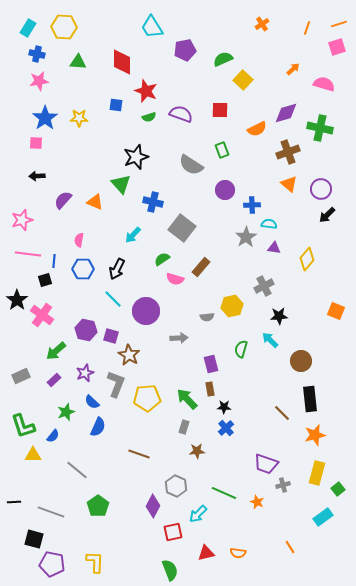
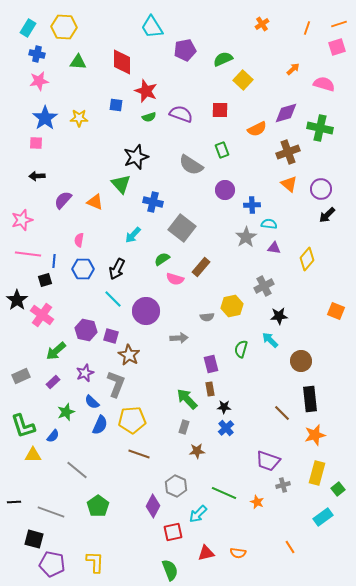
purple rectangle at (54, 380): moved 1 px left, 2 px down
yellow pentagon at (147, 398): moved 15 px left, 22 px down
blue semicircle at (98, 427): moved 2 px right, 2 px up
purple trapezoid at (266, 464): moved 2 px right, 3 px up
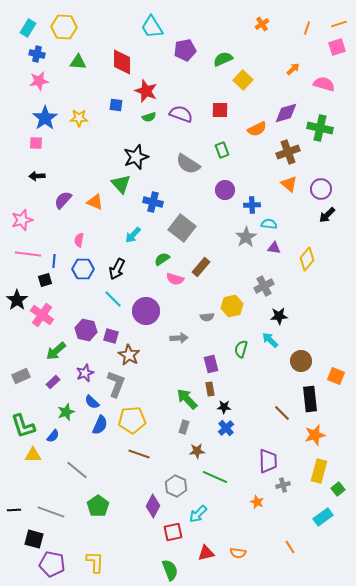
gray semicircle at (191, 165): moved 3 px left, 1 px up
orange square at (336, 311): moved 65 px down
purple trapezoid at (268, 461): rotated 110 degrees counterclockwise
yellow rectangle at (317, 473): moved 2 px right, 2 px up
green line at (224, 493): moved 9 px left, 16 px up
black line at (14, 502): moved 8 px down
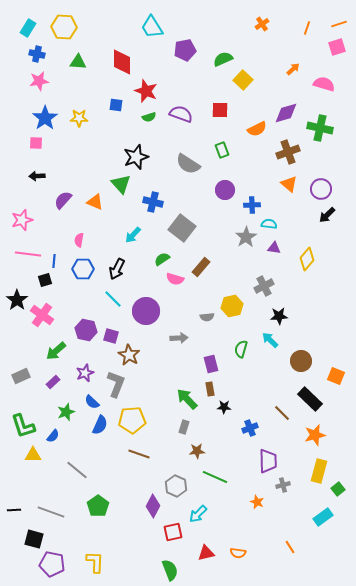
black rectangle at (310, 399): rotated 40 degrees counterclockwise
blue cross at (226, 428): moved 24 px right; rotated 21 degrees clockwise
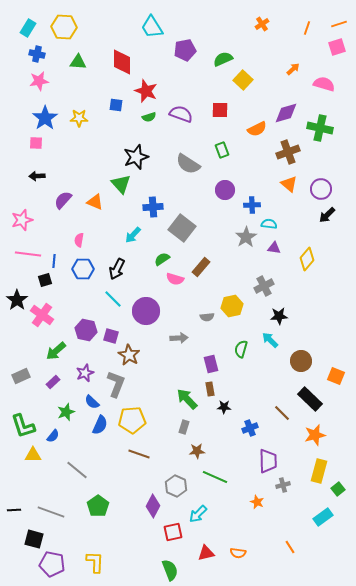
blue cross at (153, 202): moved 5 px down; rotated 18 degrees counterclockwise
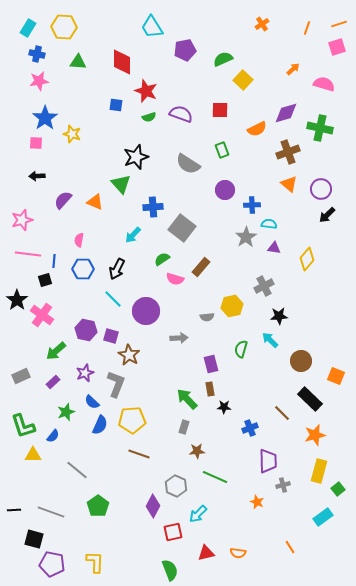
yellow star at (79, 118): moved 7 px left, 16 px down; rotated 18 degrees clockwise
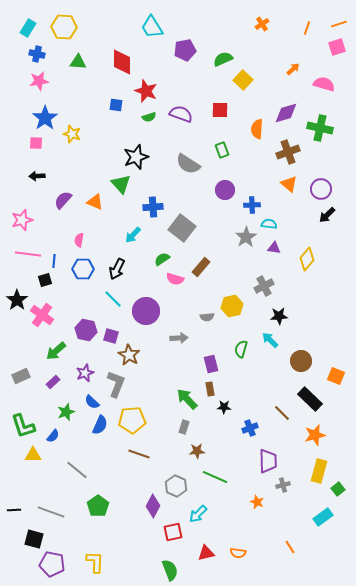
orange semicircle at (257, 129): rotated 120 degrees clockwise
